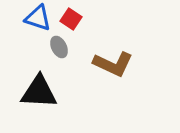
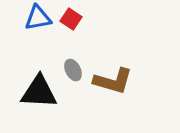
blue triangle: rotated 28 degrees counterclockwise
gray ellipse: moved 14 px right, 23 px down
brown L-shape: moved 17 px down; rotated 9 degrees counterclockwise
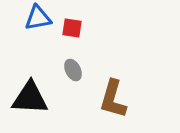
red square: moved 1 px right, 9 px down; rotated 25 degrees counterclockwise
brown L-shape: moved 18 px down; rotated 90 degrees clockwise
black triangle: moved 9 px left, 6 px down
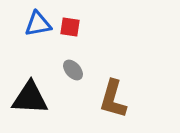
blue triangle: moved 6 px down
red square: moved 2 px left, 1 px up
gray ellipse: rotated 15 degrees counterclockwise
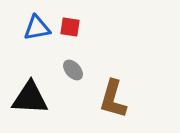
blue triangle: moved 1 px left, 4 px down
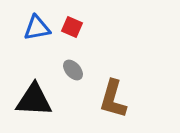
red square: moved 2 px right; rotated 15 degrees clockwise
black triangle: moved 4 px right, 2 px down
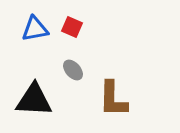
blue triangle: moved 2 px left, 1 px down
brown L-shape: rotated 15 degrees counterclockwise
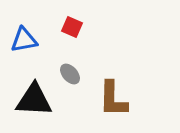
blue triangle: moved 11 px left, 11 px down
gray ellipse: moved 3 px left, 4 px down
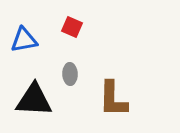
gray ellipse: rotated 40 degrees clockwise
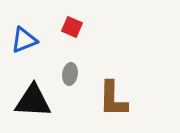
blue triangle: rotated 12 degrees counterclockwise
gray ellipse: rotated 10 degrees clockwise
black triangle: moved 1 px left, 1 px down
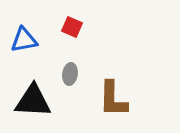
blue triangle: rotated 12 degrees clockwise
